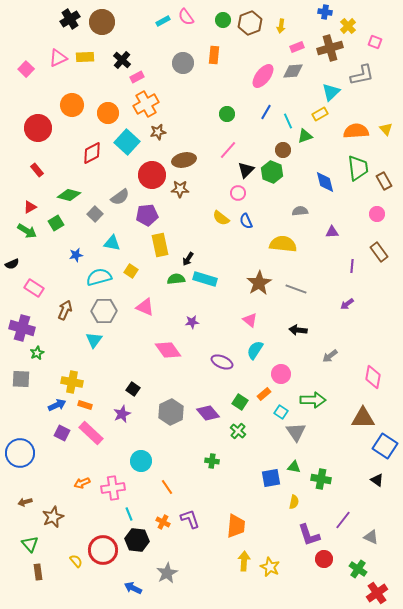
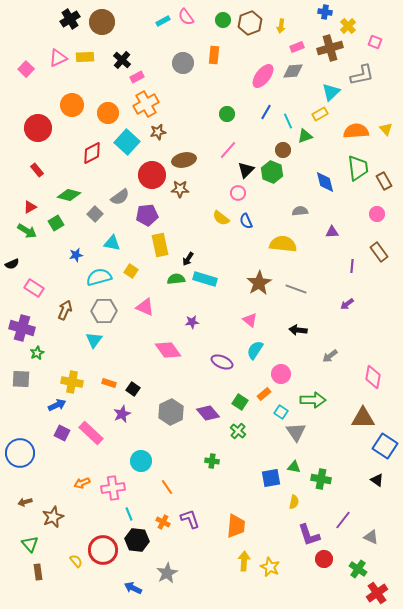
orange rectangle at (85, 405): moved 24 px right, 22 px up
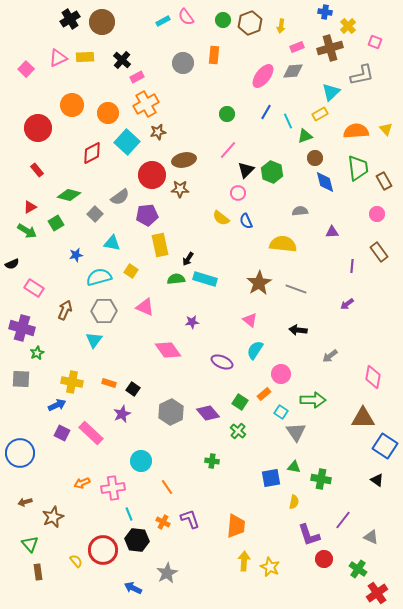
brown circle at (283, 150): moved 32 px right, 8 px down
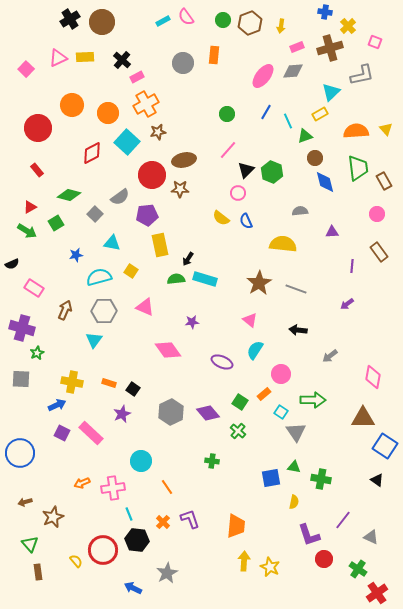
orange cross at (163, 522): rotated 16 degrees clockwise
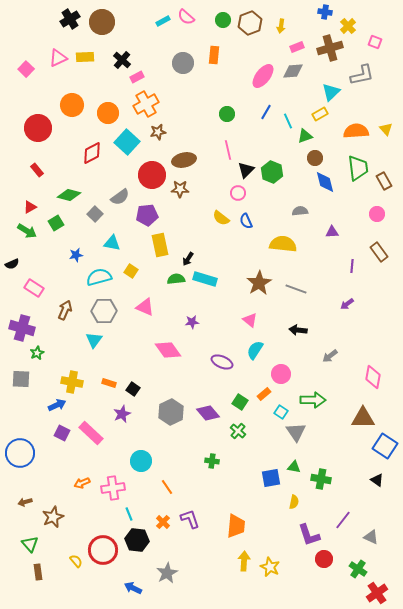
pink semicircle at (186, 17): rotated 12 degrees counterclockwise
pink line at (228, 150): rotated 54 degrees counterclockwise
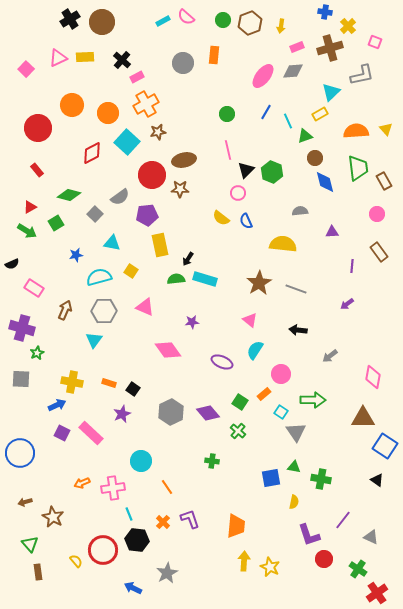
brown star at (53, 517): rotated 20 degrees counterclockwise
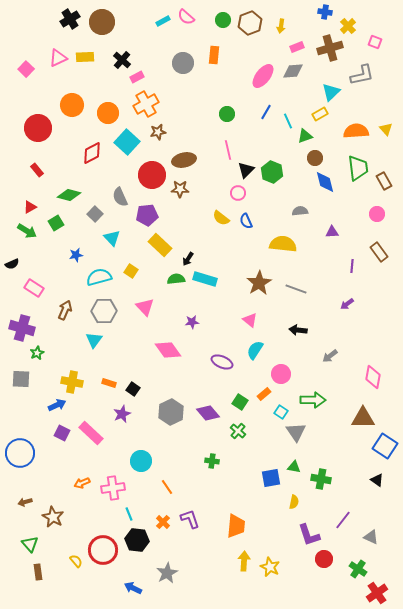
gray semicircle at (120, 197): rotated 102 degrees clockwise
cyan triangle at (112, 243): moved 5 px up; rotated 36 degrees clockwise
yellow rectangle at (160, 245): rotated 35 degrees counterclockwise
pink triangle at (145, 307): rotated 24 degrees clockwise
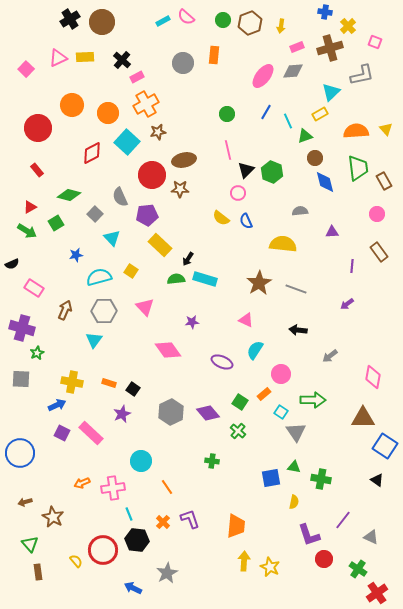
pink triangle at (250, 320): moved 4 px left; rotated 14 degrees counterclockwise
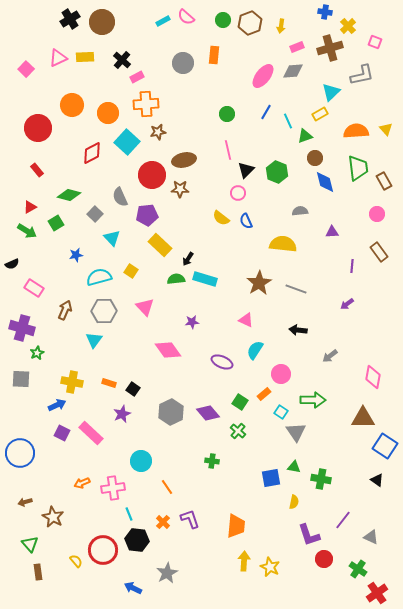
orange cross at (146, 104): rotated 25 degrees clockwise
green hexagon at (272, 172): moved 5 px right
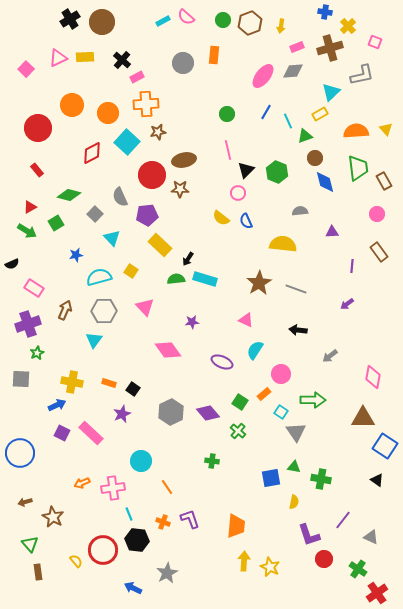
purple cross at (22, 328): moved 6 px right, 4 px up; rotated 35 degrees counterclockwise
orange cross at (163, 522): rotated 24 degrees counterclockwise
